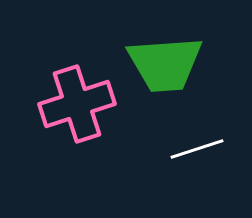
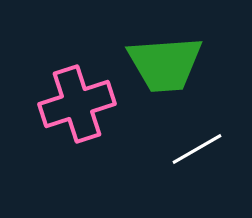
white line: rotated 12 degrees counterclockwise
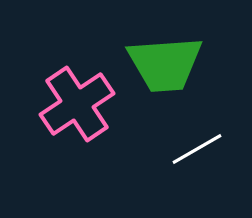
pink cross: rotated 16 degrees counterclockwise
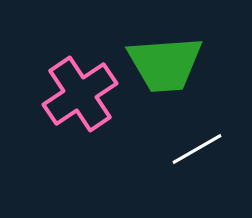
pink cross: moved 3 px right, 10 px up
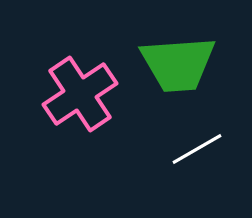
green trapezoid: moved 13 px right
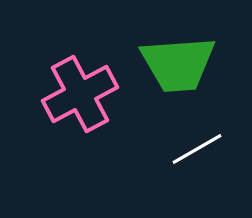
pink cross: rotated 6 degrees clockwise
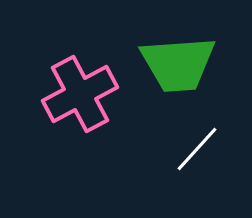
white line: rotated 18 degrees counterclockwise
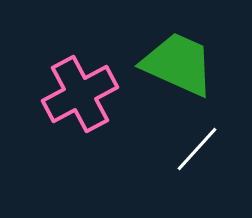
green trapezoid: rotated 152 degrees counterclockwise
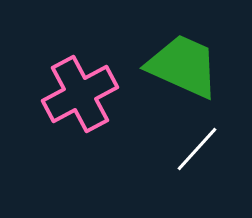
green trapezoid: moved 5 px right, 2 px down
